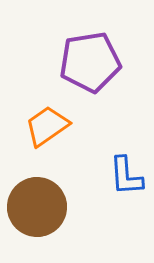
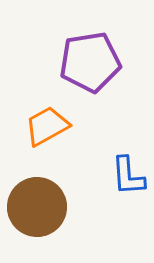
orange trapezoid: rotated 6 degrees clockwise
blue L-shape: moved 2 px right
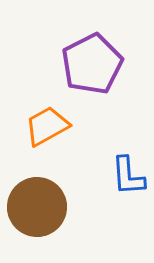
purple pentagon: moved 2 px right, 2 px down; rotated 18 degrees counterclockwise
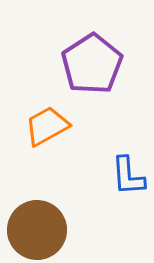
purple pentagon: rotated 6 degrees counterclockwise
brown circle: moved 23 px down
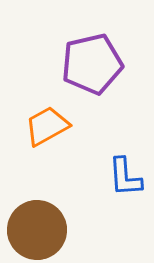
purple pentagon: rotated 20 degrees clockwise
blue L-shape: moved 3 px left, 1 px down
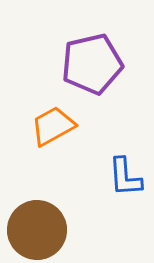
orange trapezoid: moved 6 px right
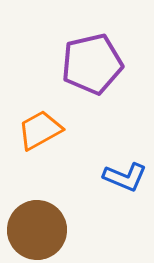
orange trapezoid: moved 13 px left, 4 px down
blue L-shape: rotated 63 degrees counterclockwise
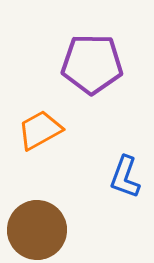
purple pentagon: rotated 14 degrees clockwise
blue L-shape: rotated 87 degrees clockwise
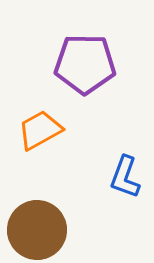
purple pentagon: moved 7 px left
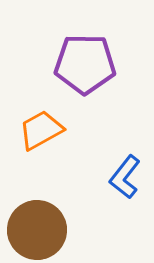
orange trapezoid: moved 1 px right
blue L-shape: rotated 18 degrees clockwise
